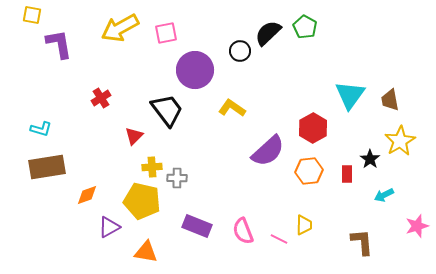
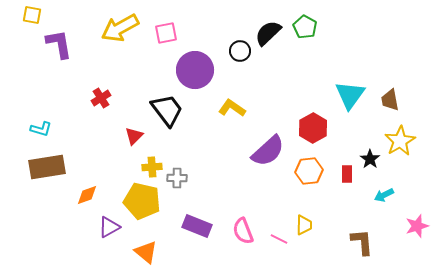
orange triangle: rotated 30 degrees clockwise
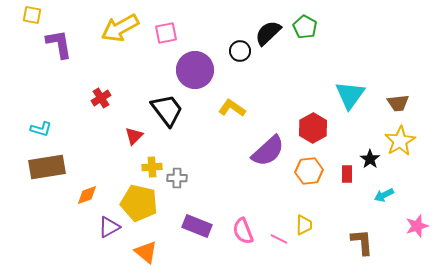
brown trapezoid: moved 8 px right, 3 px down; rotated 85 degrees counterclockwise
yellow pentagon: moved 3 px left, 2 px down
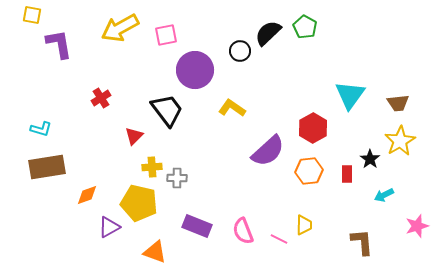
pink square: moved 2 px down
orange triangle: moved 9 px right; rotated 20 degrees counterclockwise
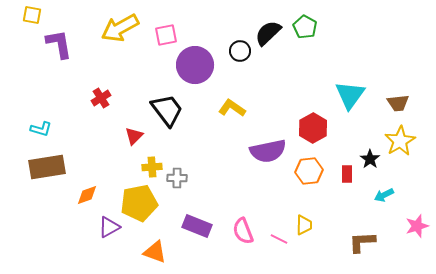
purple circle: moved 5 px up
purple semicircle: rotated 30 degrees clockwise
yellow pentagon: rotated 24 degrees counterclockwise
brown L-shape: rotated 88 degrees counterclockwise
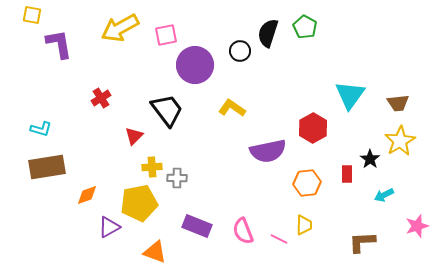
black semicircle: rotated 28 degrees counterclockwise
orange hexagon: moved 2 px left, 12 px down
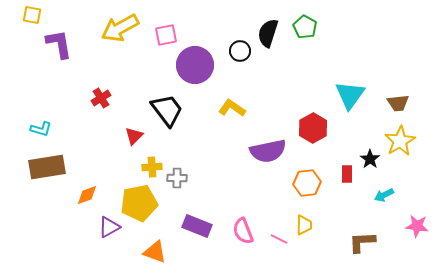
pink star: rotated 25 degrees clockwise
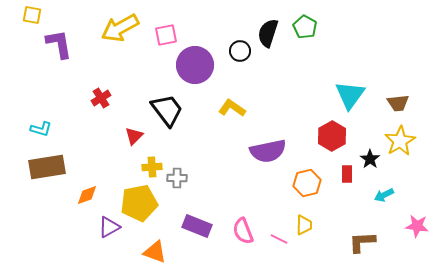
red hexagon: moved 19 px right, 8 px down
orange hexagon: rotated 8 degrees counterclockwise
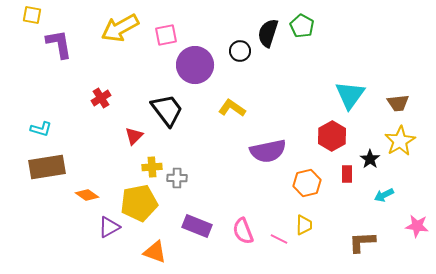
green pentagon: moved 3 px left, 1 px up
orange diamond: rotated 55 degrees clockwise
